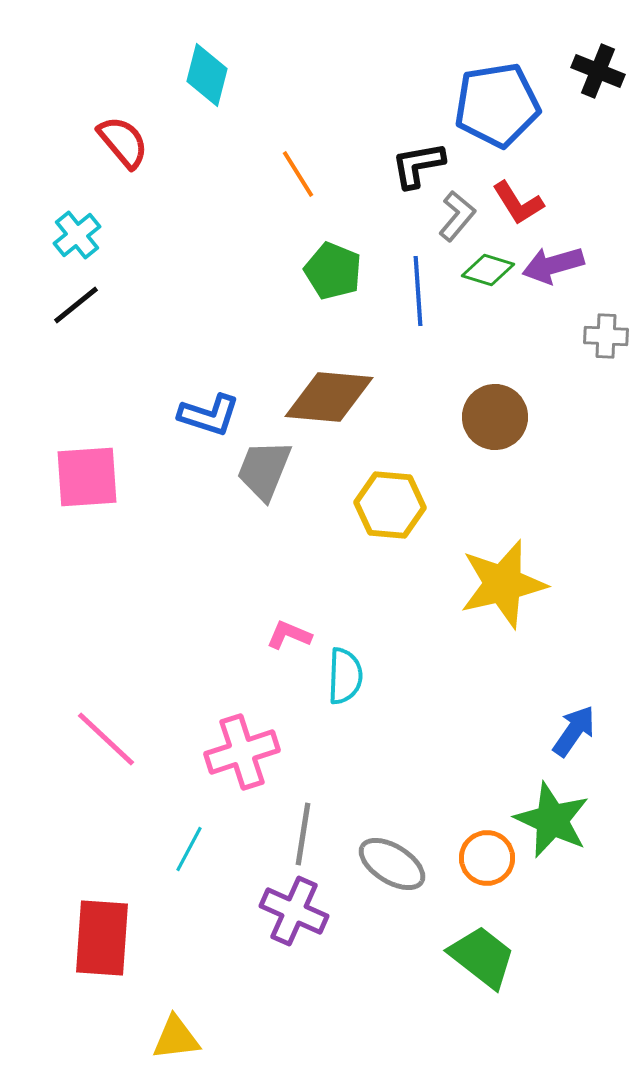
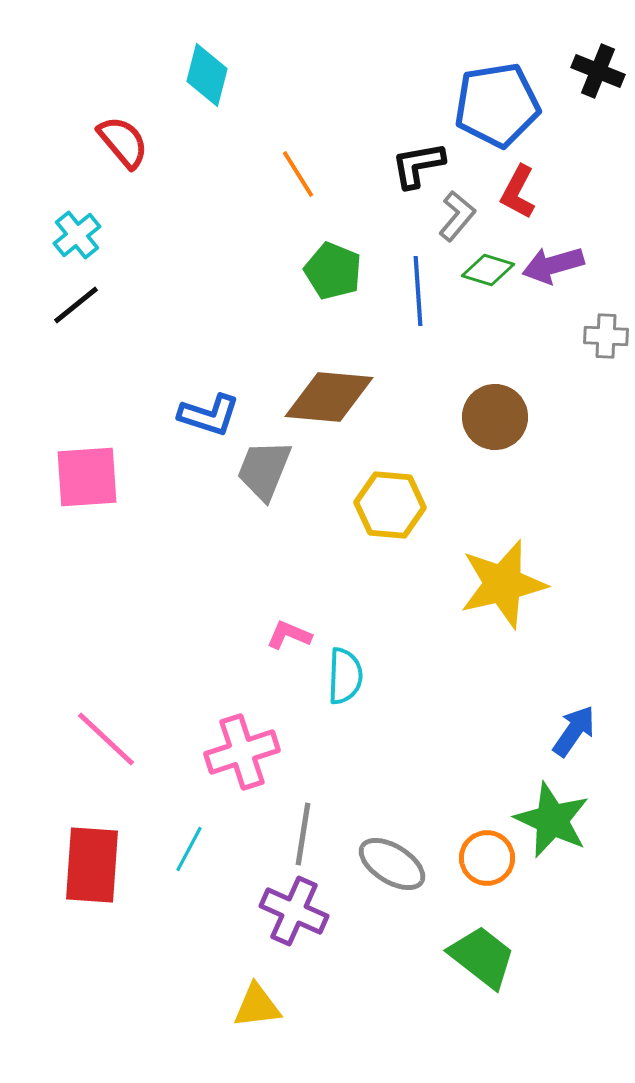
red L-shape: moved 11 px up; rotated 60 degrees clockwise
red rectangle: moved 10 px left, 73 px up
yellow triangle: moved 81 px right, 32 px up
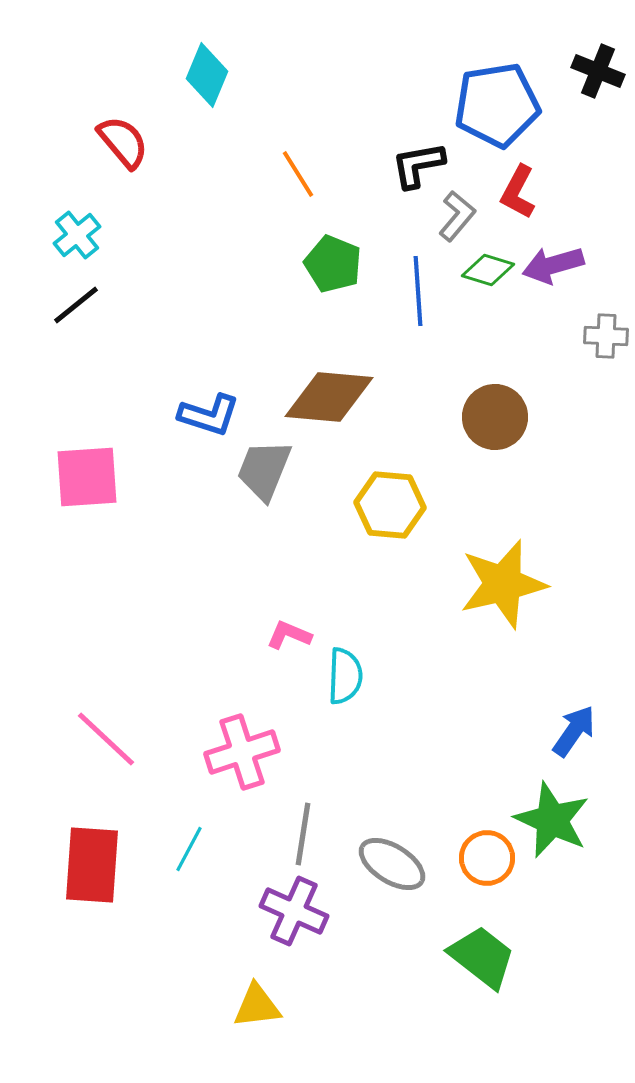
cyan diamond: rotated 8 degrees clockwise
green pentagon: moved 7 px up
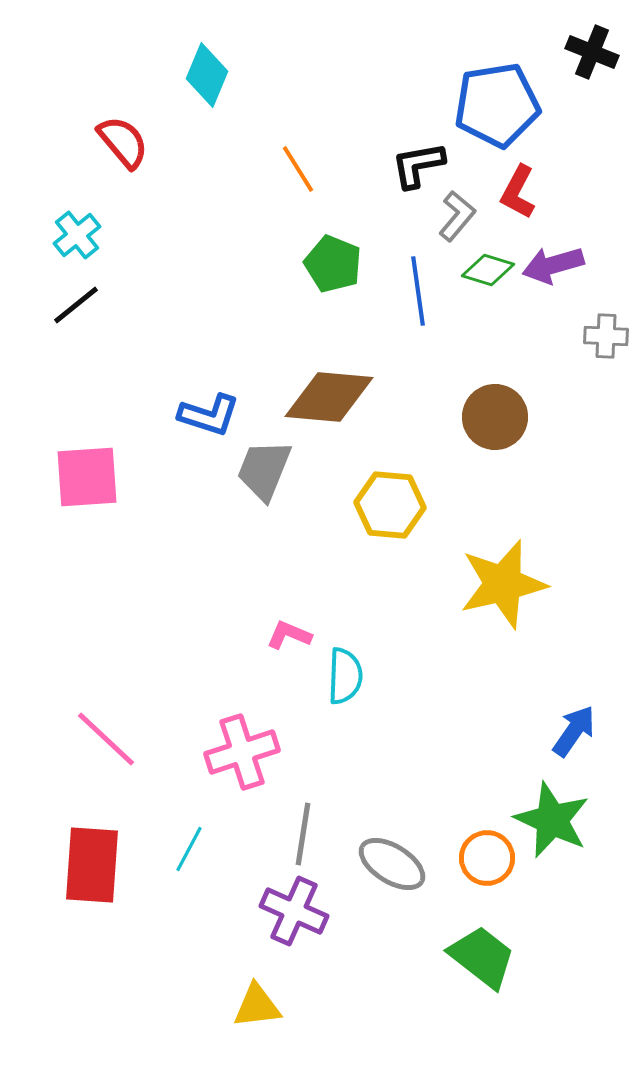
black cross: moved 6 px left, 19 px up
orange line: moved 5 px up
blue line: rotated 4 degrees counterclockwise
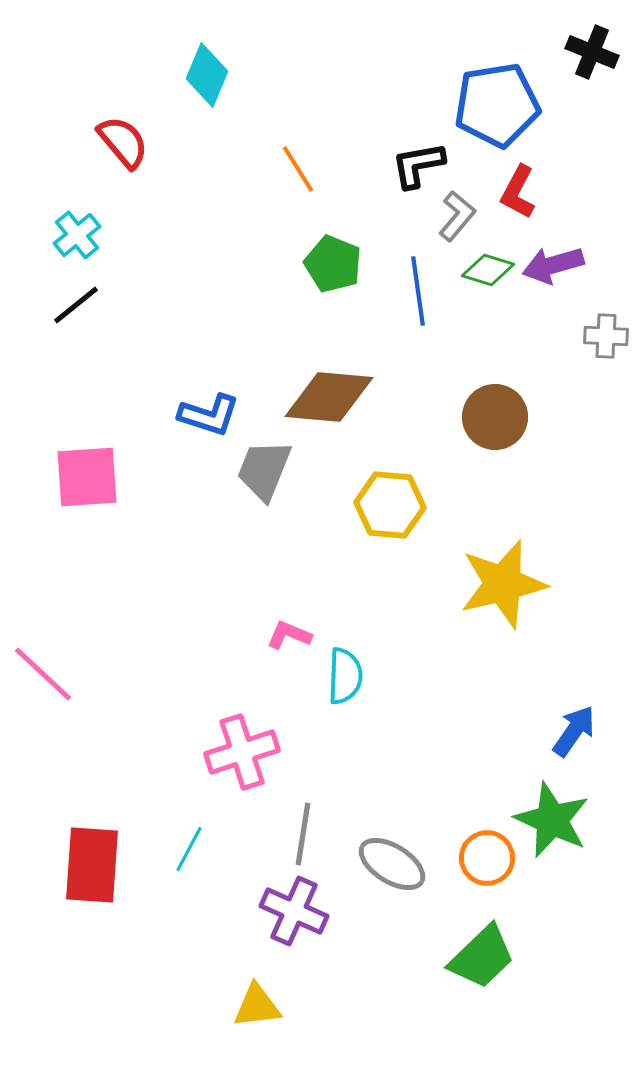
pink line: moved 63 px left, 65 px up
green trapezoid: rotated 98 degrees clockwise
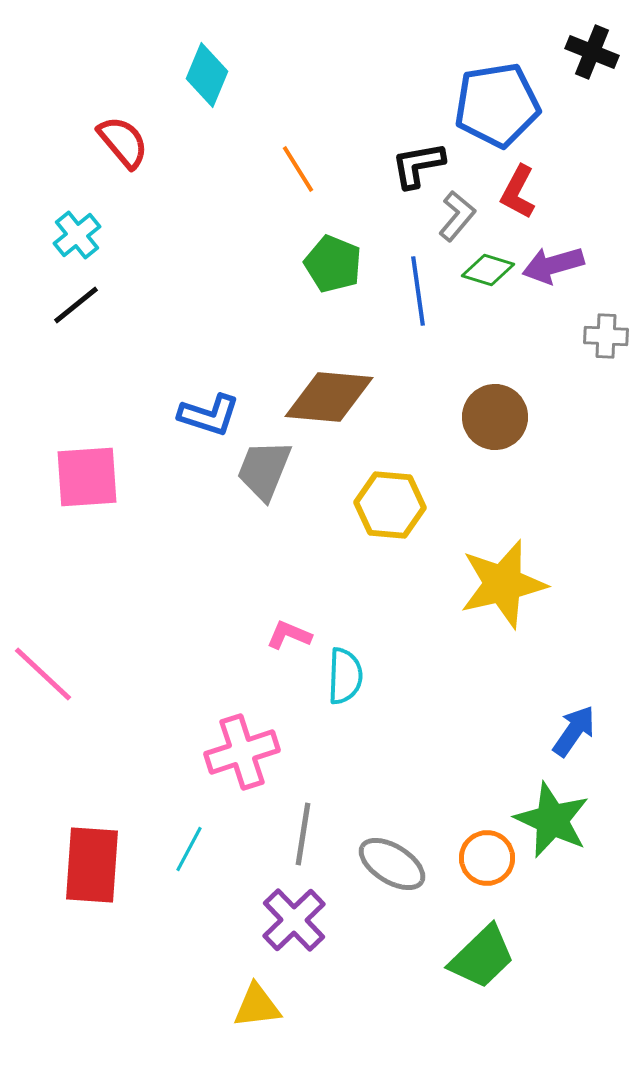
purple cross: moved 9 px down; rotated 22 degrees clockwise
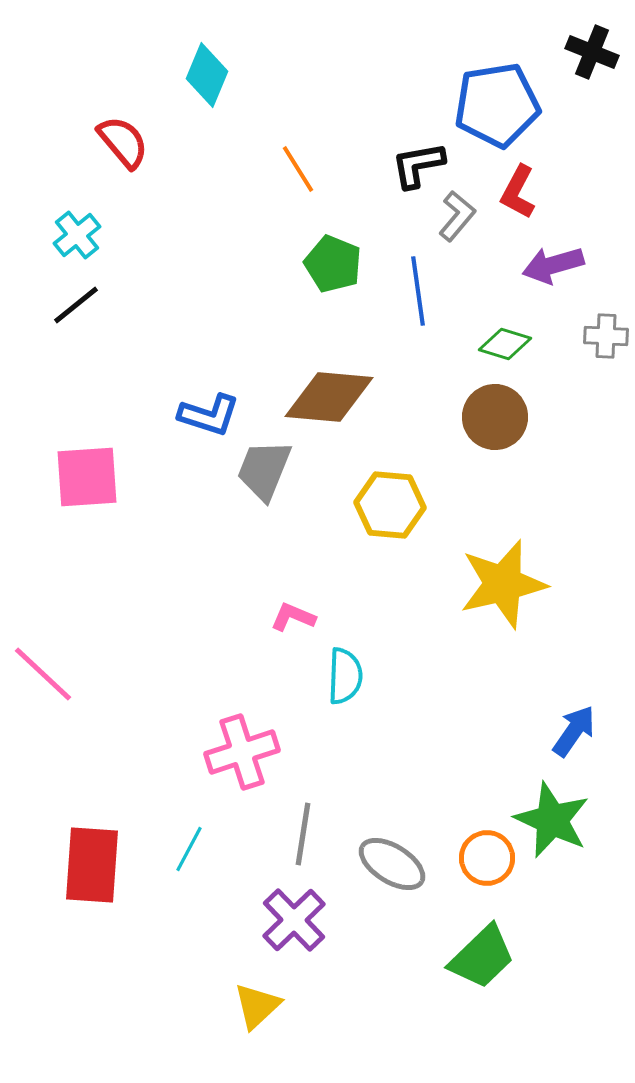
green diamond: moved 17 px right, 74 px down
pink L-shape: moved 4 px right, 18 px up
yellow triangle: rotated 36 degrees counterclockwise
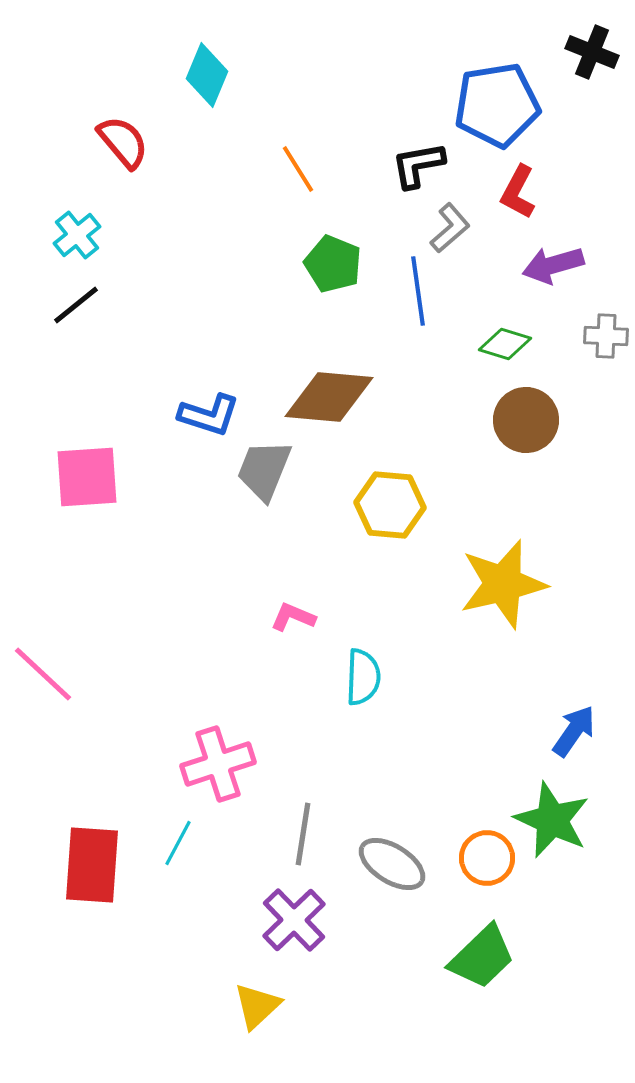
gray L-shape: moved 7 px left, 12 px down; rotated 9 degrees clockwise
brown circle: moved 31 px right, 3 px down
cyan semicircle: moved 18 px right, 1 px down
pink cross: moved 24 px left, 12 px down
cyan line: moved 11 px left, 6 px up
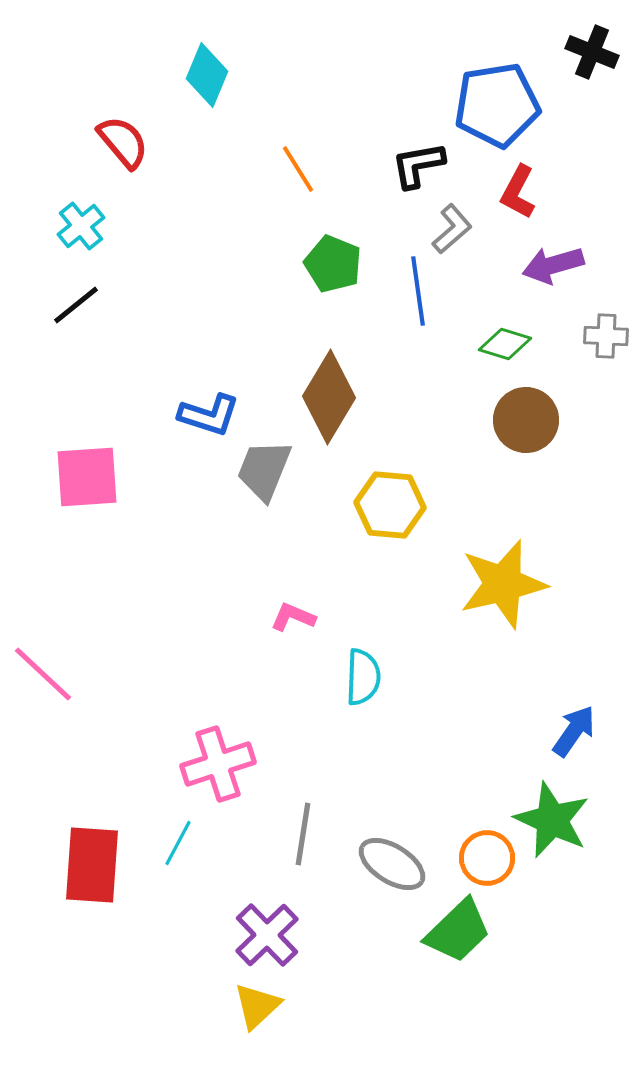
gray L-shape: moved 2 px right, 1 px down
cyan cross: moved 4 px right, 9 px up
brown diamond: rotated 64 degrees counterclockwise
purple cross: moved 27 px left, 15 px down
green trapezoid: moved 24 px left, 26 px up
